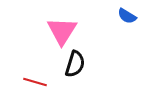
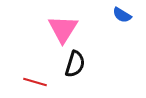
blue semicircle: moved 5 px left, 1 px up
pink triangle: moved 1 px right, 2 px up
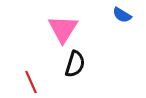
red line: moved 4 px left; rotated 50 degrees clockwise
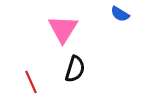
blue semicircle: moved 2 px left, 1 px up
black semicircle: moved 5 px down
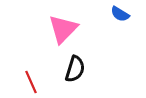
pink triangle: rotated 12 degrees clockwise
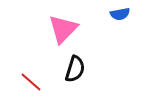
blue semicircle: rotated 42 degrees counterclockwise
red line: rotated 25 degrees counterclockwise
